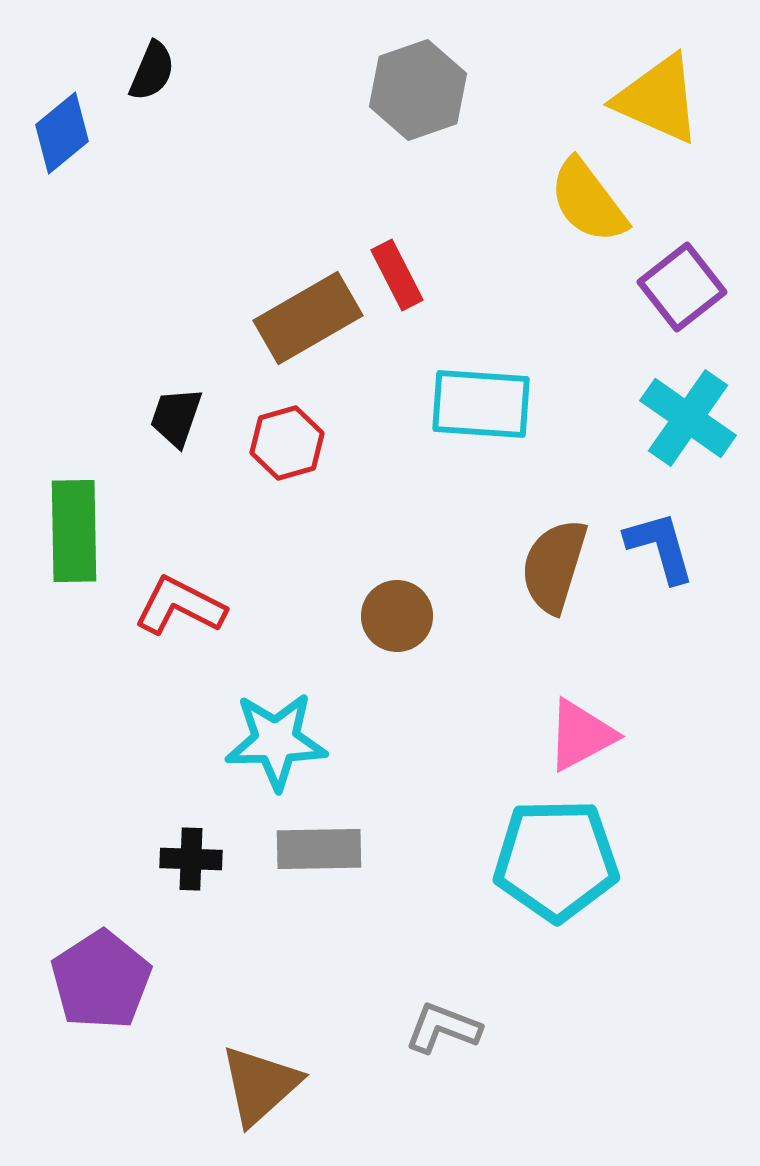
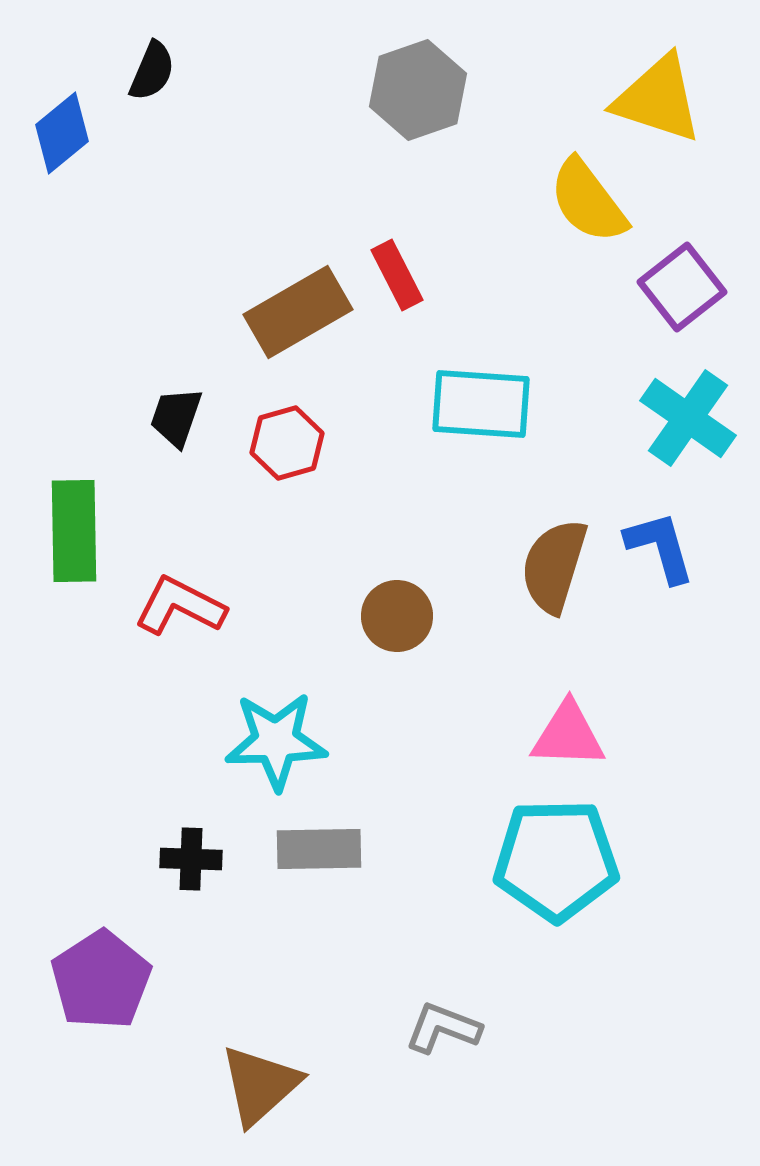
yellow triangle: rotated 6 degrees counterclockwise
brown rectangle: moved 10 px left, 6 px up
pink triangle: moved 13 px left; rotated 30 degrees clockwise
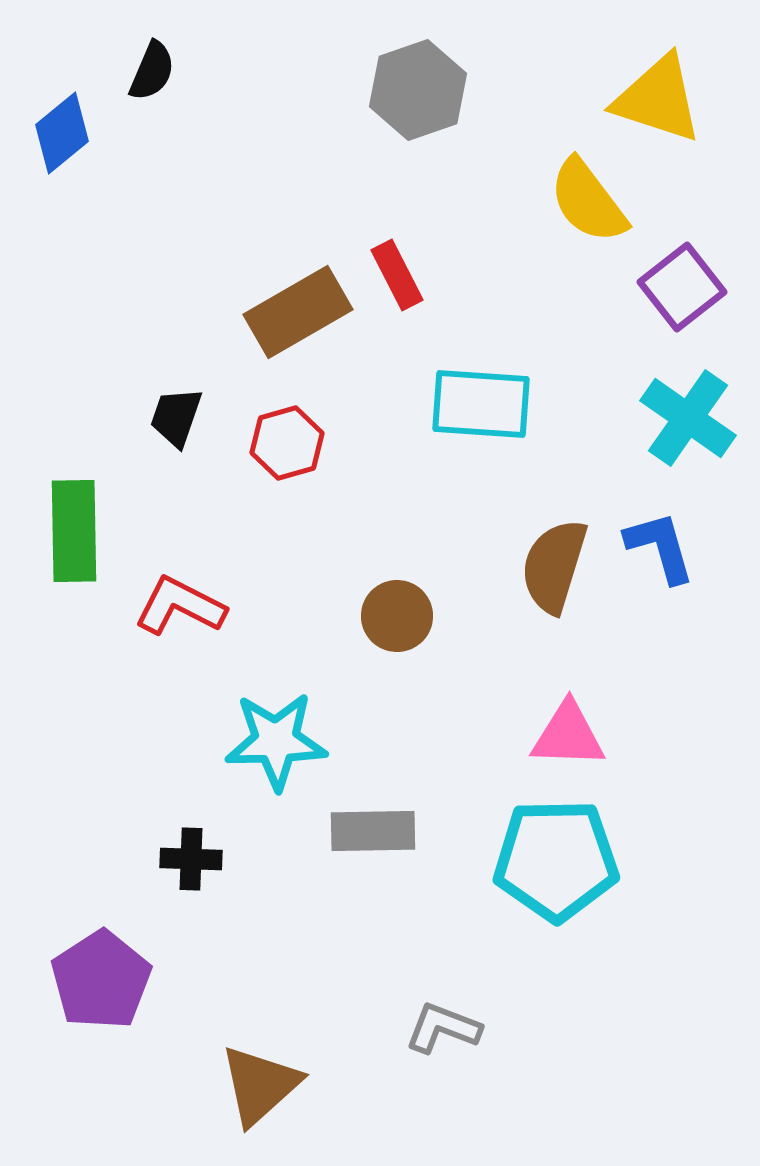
gray rectangle: moved 54 px right, 18 px up
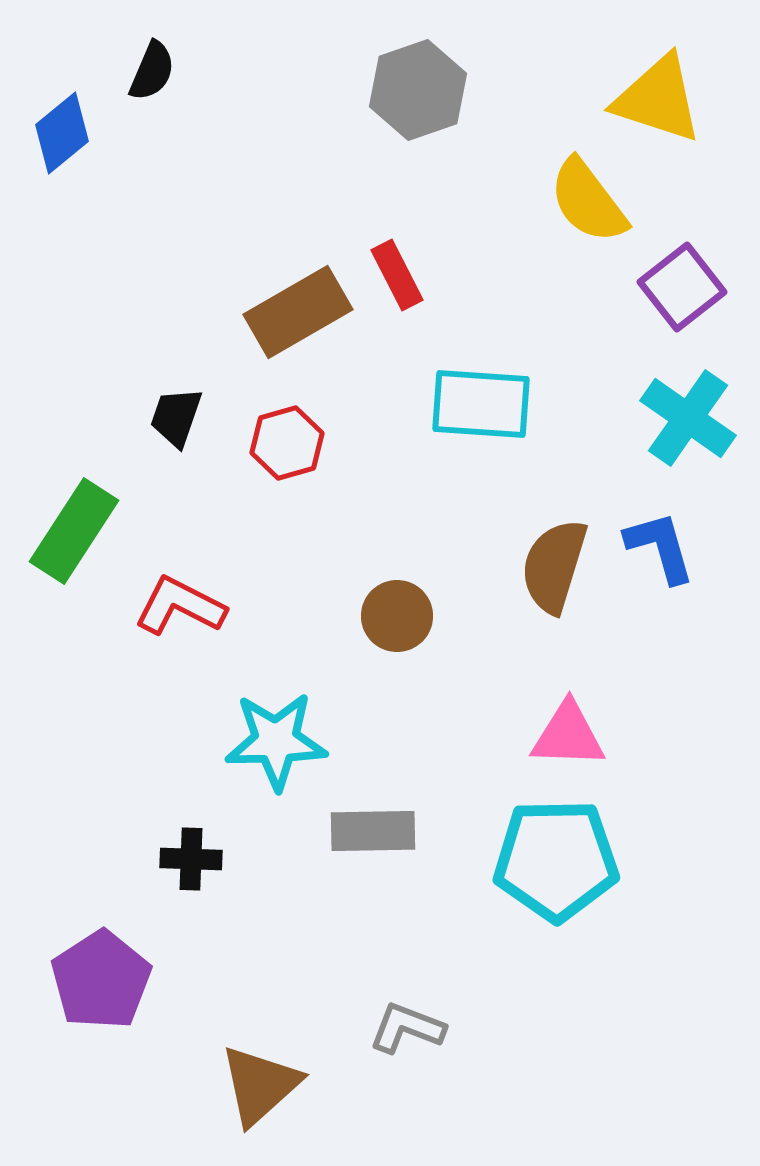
green rectangle: rotated 34 degrees clockwise
gray L-shape: moved 36 px left
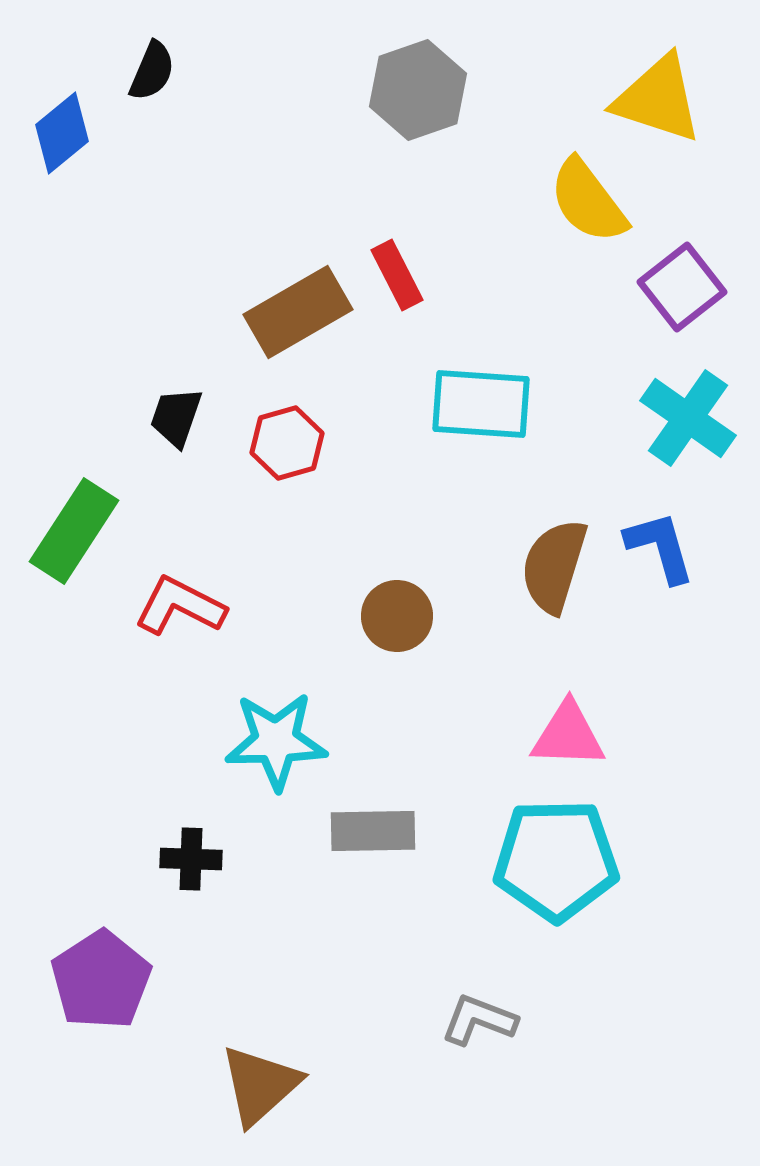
gray L-shape: moved 72 px right, 8 px up
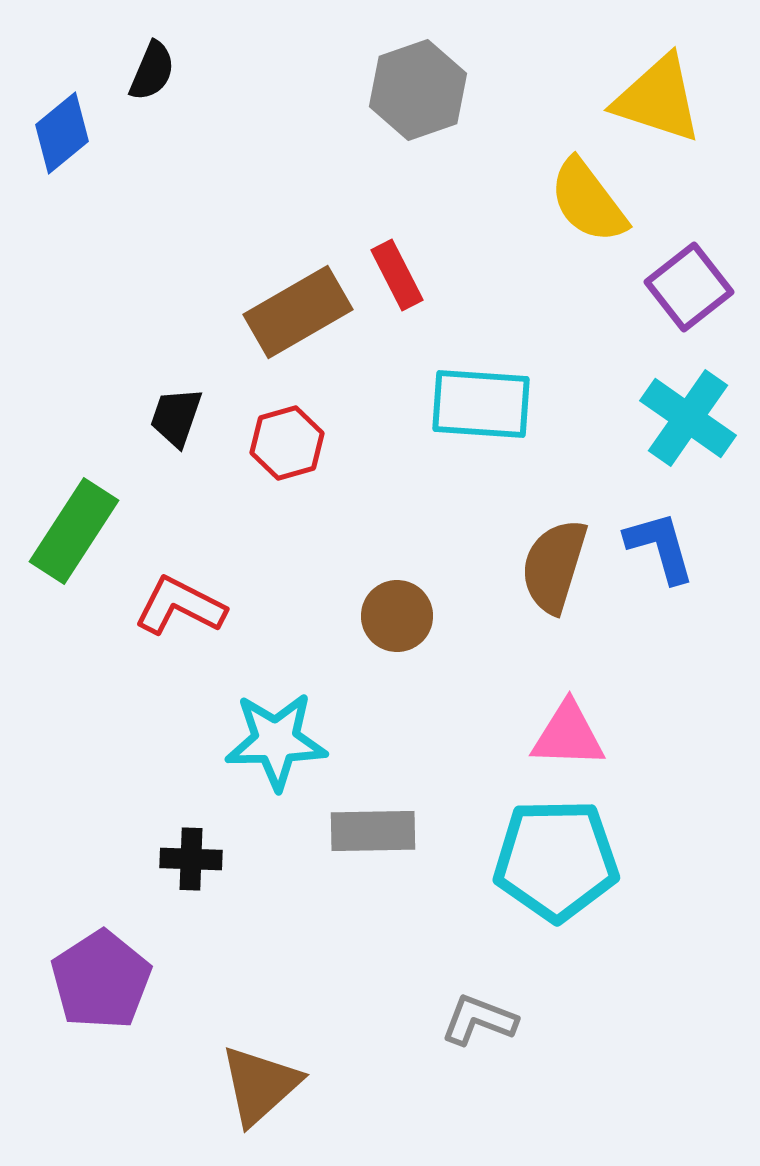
purple square: moved 7 px right
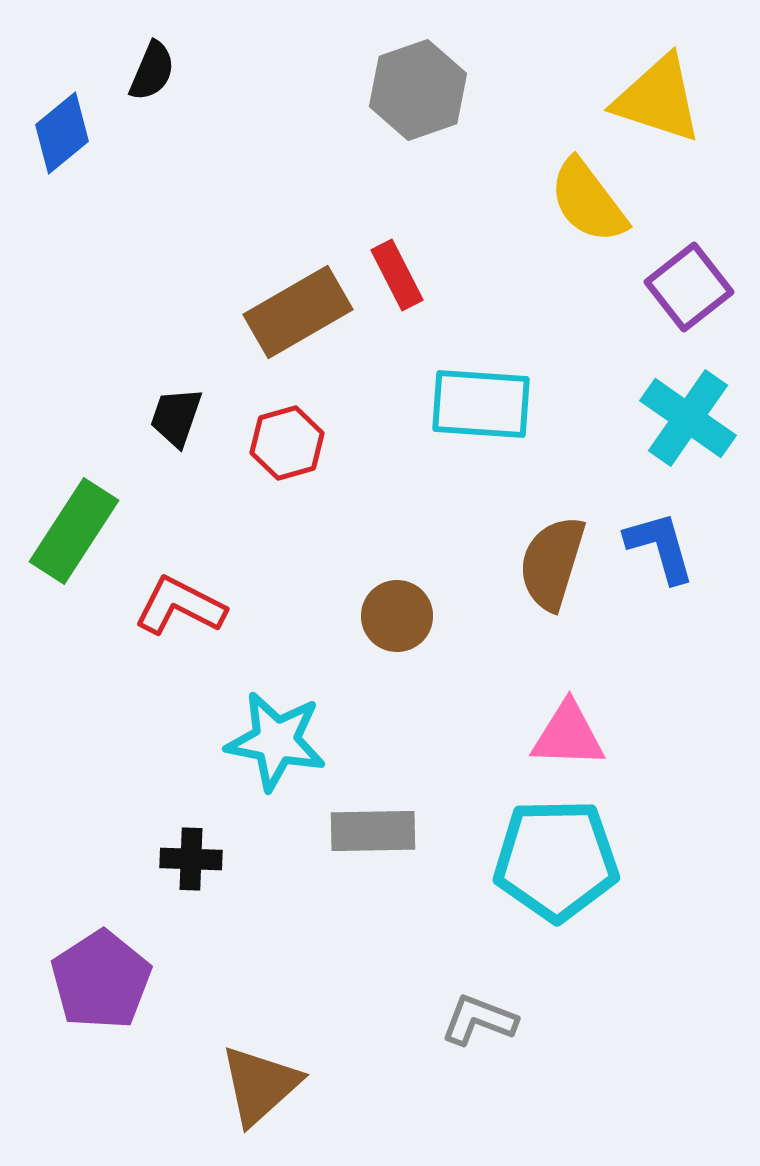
brown semicircle: moved 2 px left, 3 px up
cyan star: rotated 12 degrees clockwise
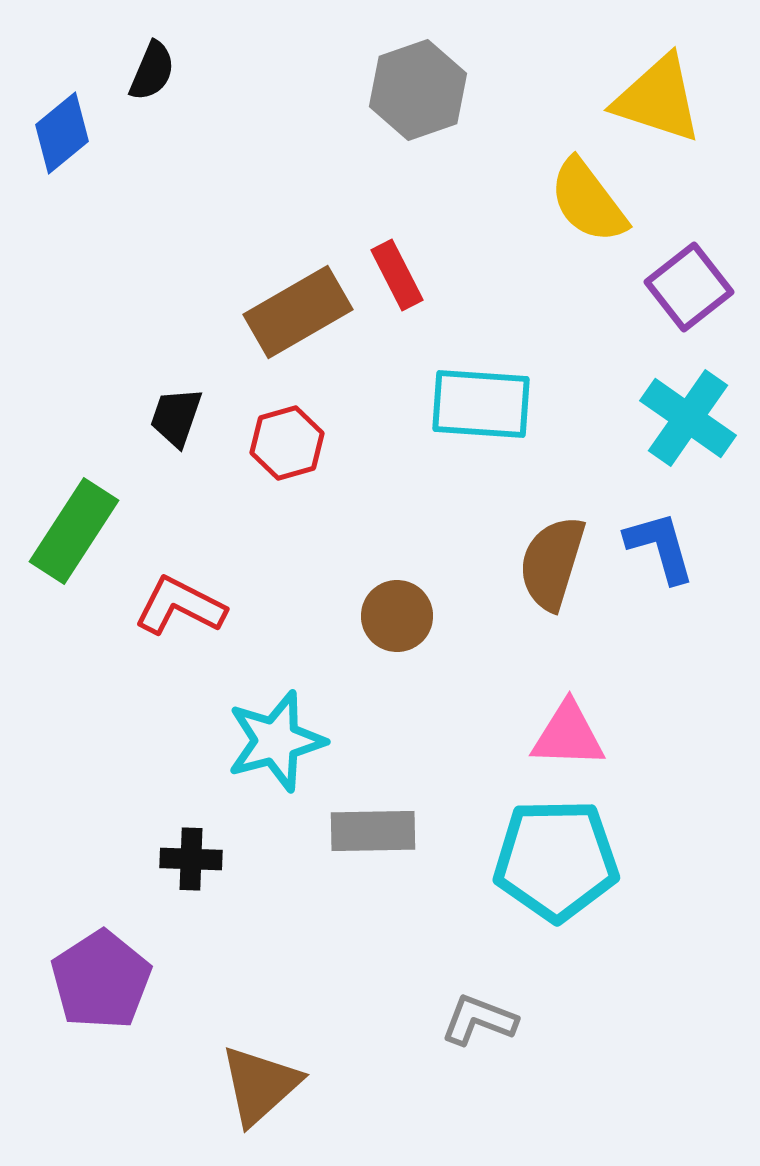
cyan star: rotated 26 degrees counterclockwise
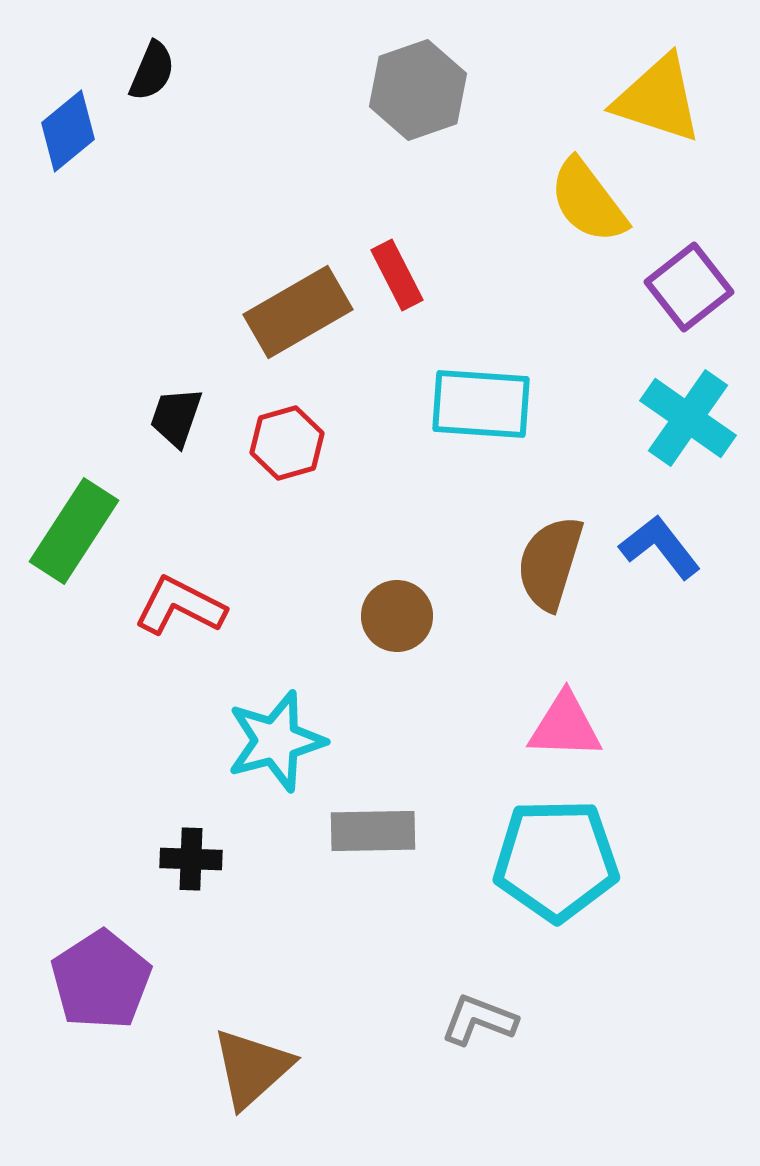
blue diamond: moved 6 px right, 2 px up
blue L-shape: rotated 22 degrees counterclockwise
brown semicircle: moved 2 px left
pink triangle: moved 3 px left, 9 px up
brown triangle: moved 8 px left, 17 px up
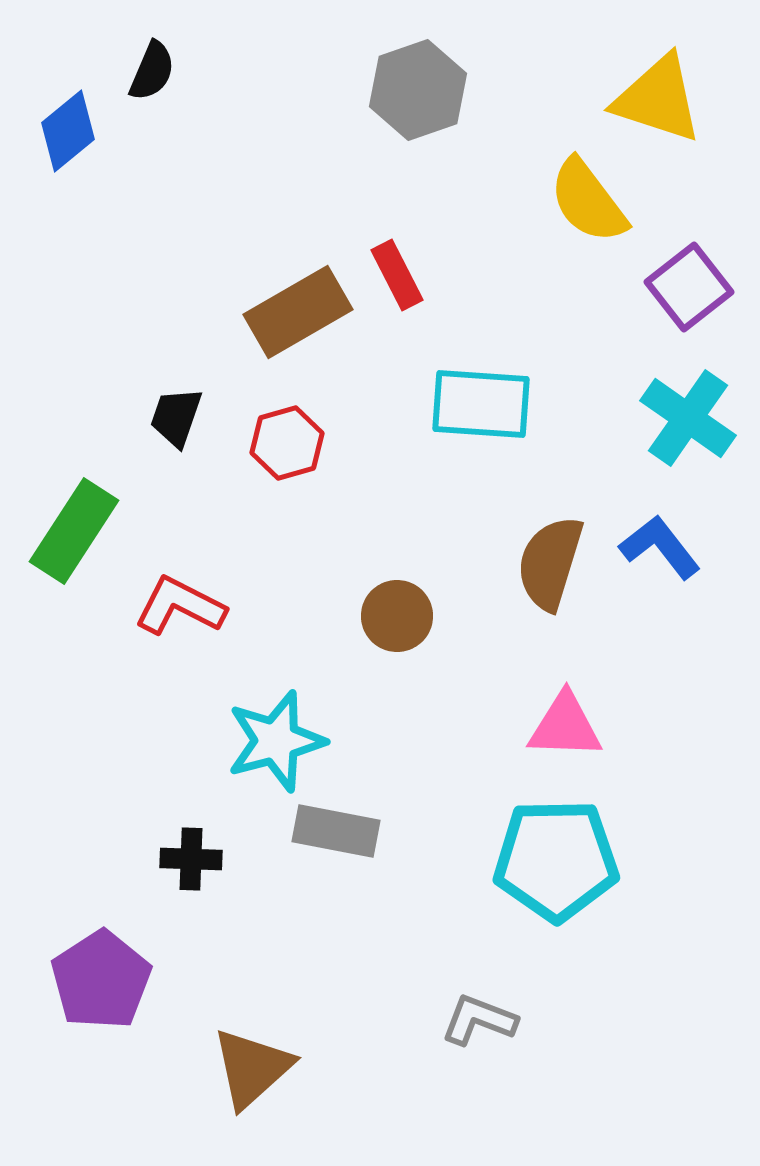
gray rectangle: moved 37 px left; rotated 12 degrees clockwise
